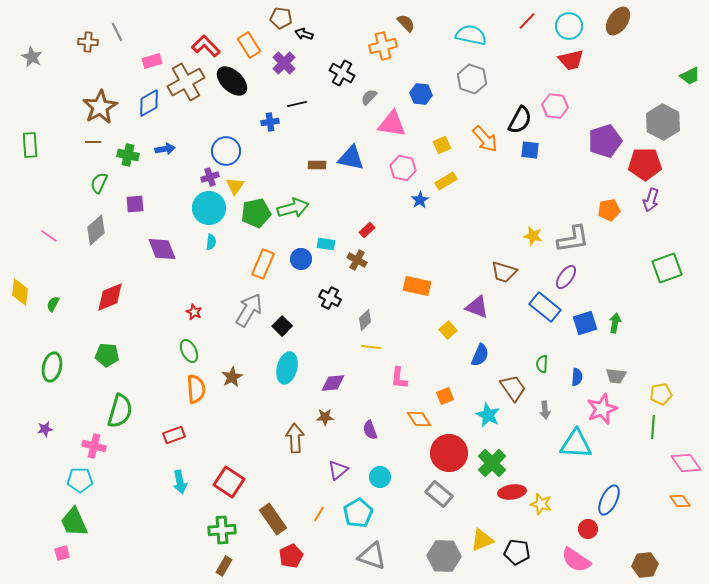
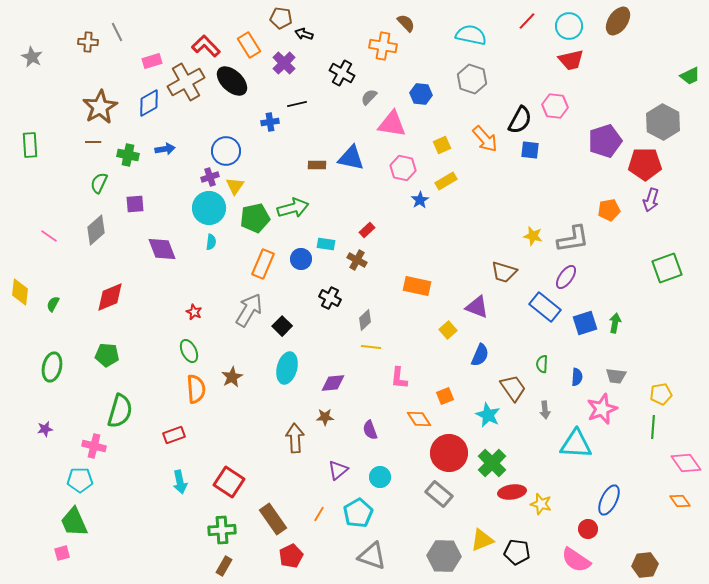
orange cross at (383, 46): rotated 24 degrees clockwise
green pentagon at (256, 213): moved 1 px left, 5 px down
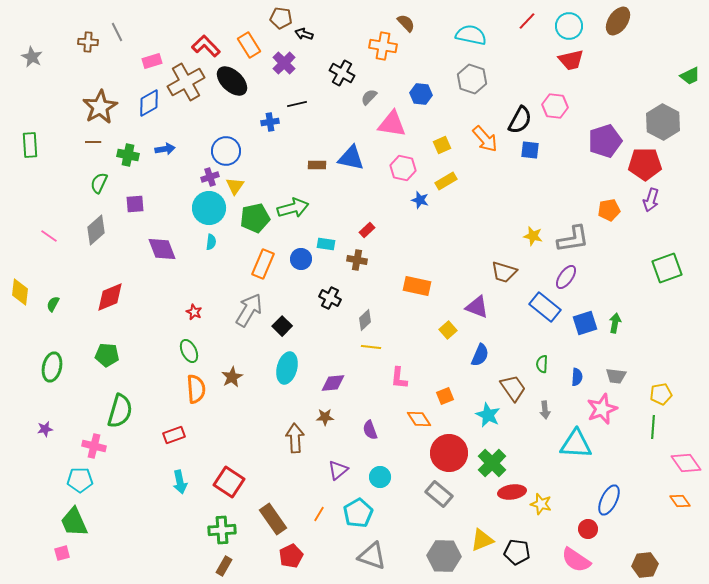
blue star at (420, 200): rotated 24 degrees counterclockwise
brown cross at (357, 260): rotated 18 degrees counterclockwise
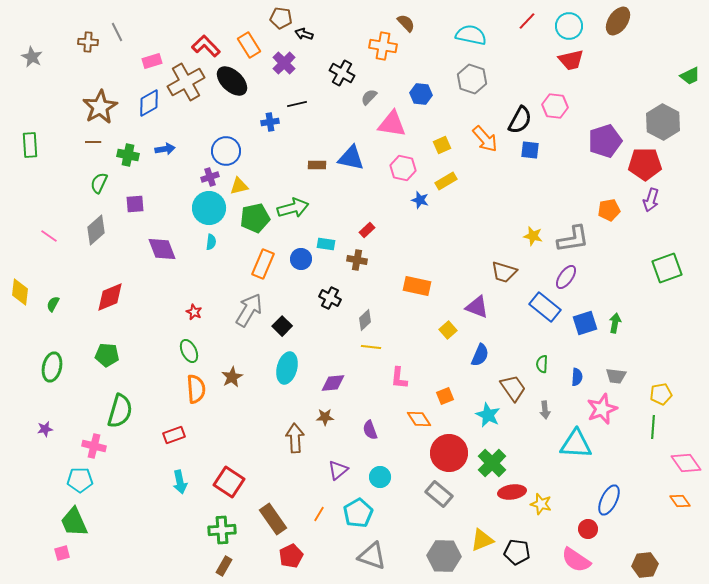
yellow triangle at (235, 186): moved 4 px right; rotated 42 degrees clockwise
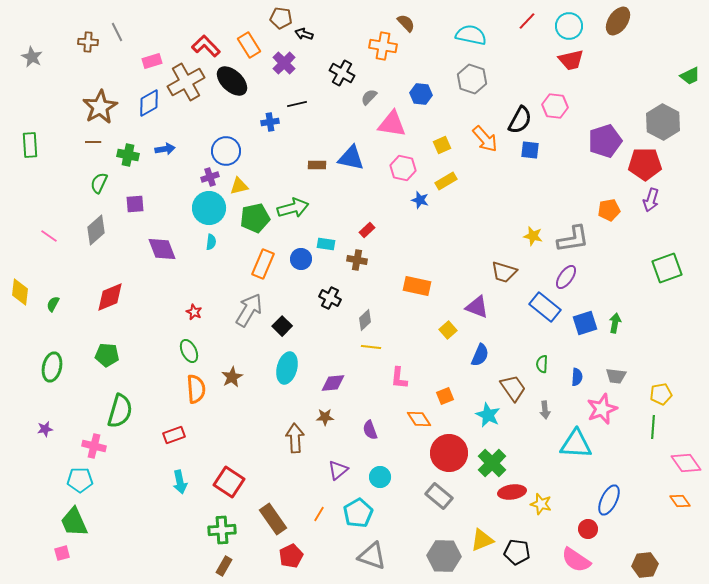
gray rectangle at (439, 494): moved 2 px down
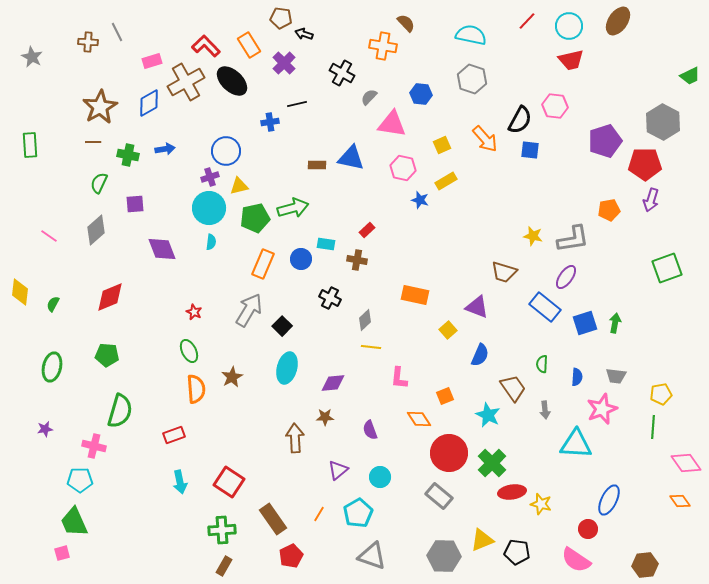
orange rectangle at (417, 286): moved 2 px left, 9 px down
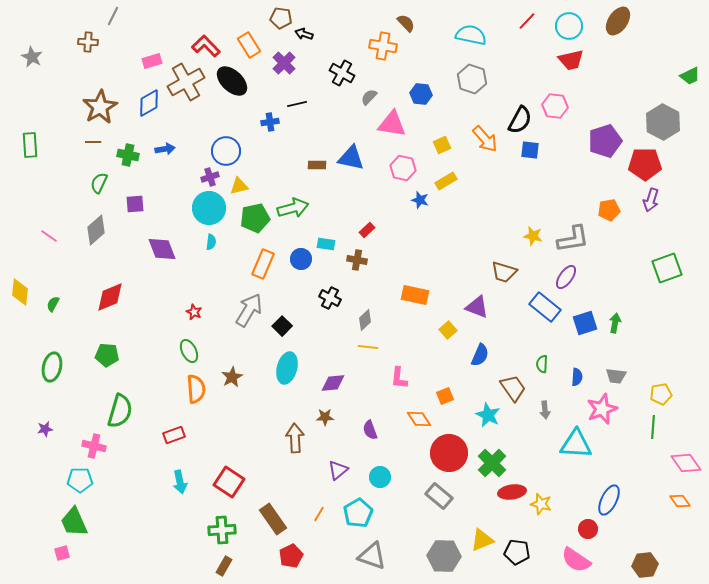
gray line at (117, 32): moved 4 px left, 16 px up; rotated 54 degrees clockwise
yellow line at (371, 347): moved 3 px left
